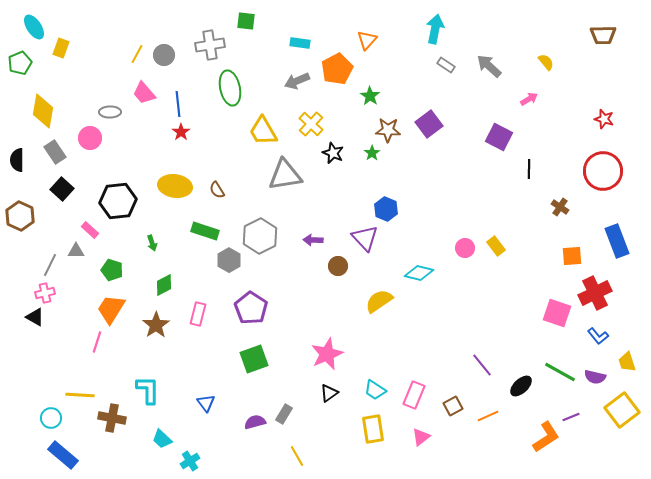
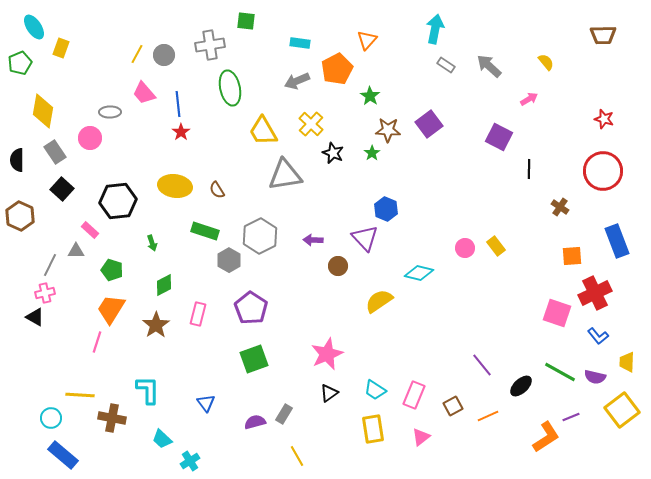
yellow trapezoid at (627, 362): rotated 20 degrees clockwise
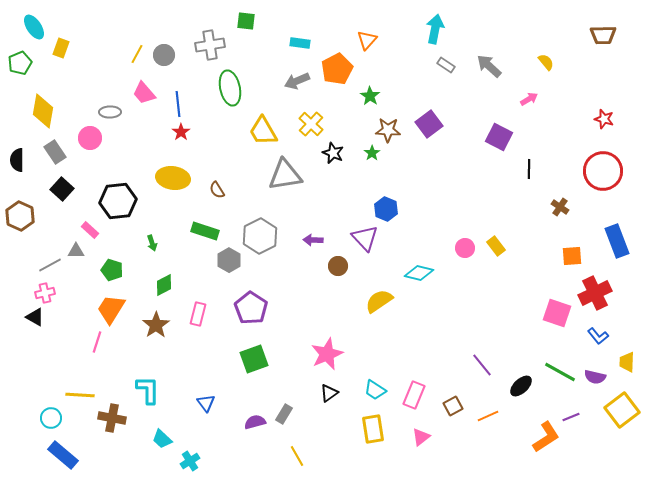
yellow ellipse at (175, 186): moved 2 px left, 8 px up
gray line at (50, 265): rotated 35 degrees clockwise
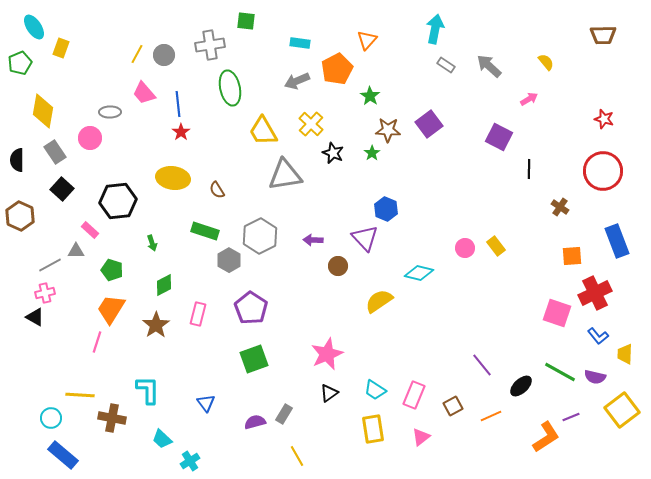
yellow trapezoid at (627, 362): moved 2 px left, 8 px up
orange line at (488, 416): moved 3 px right
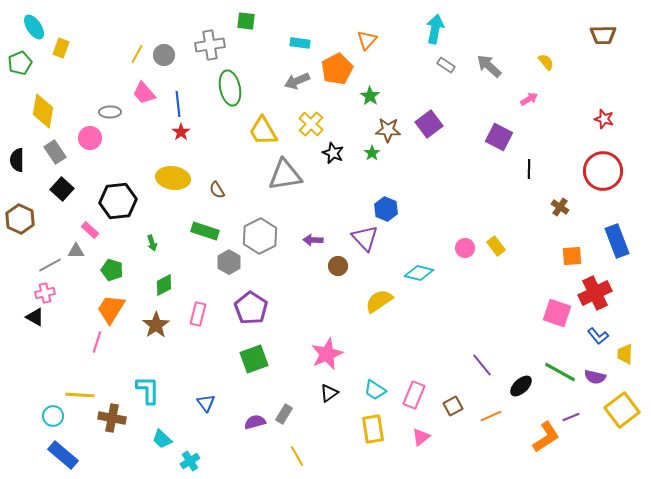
brown hexagon at (20, 216): moved 3 px down
gray hexagon at (229, 260): moved 2 px down
cyan circle at (51, 418): moved 2 px right, 2 px up
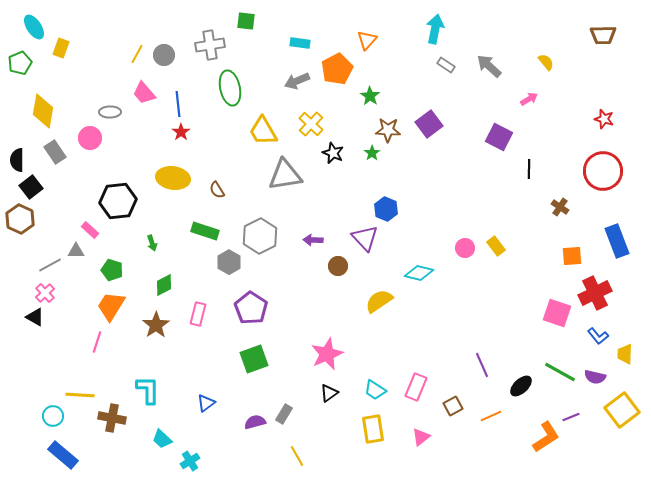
black square at (62, 189): moved 31 px left, 2 px up; rotated 10 degrees clockwise
pink cross at (45, 293): rotated 30 degrees counterclockwise
orange trapezoid at (111, 309): moved 3 px up
purple line at (482, 365): rotated 15 degrees clockwise
pink rectangle at (414, 395): moved 2 px right, 8 px up
blue triangle at (206, 403): rotated 30 degrees clockwise
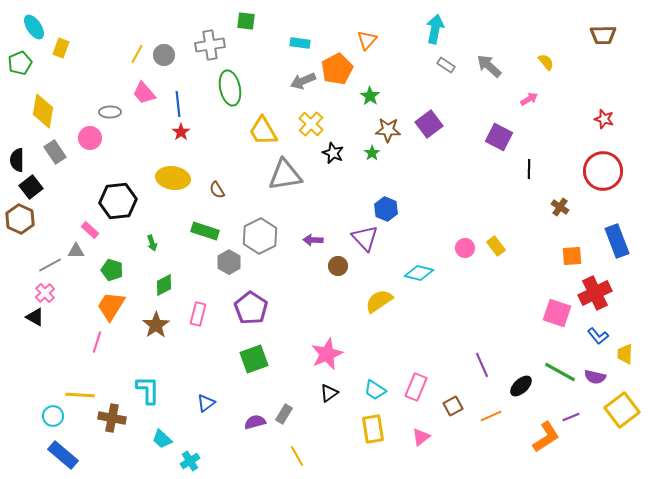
gray arrow at (297, 81): moved 6 px right
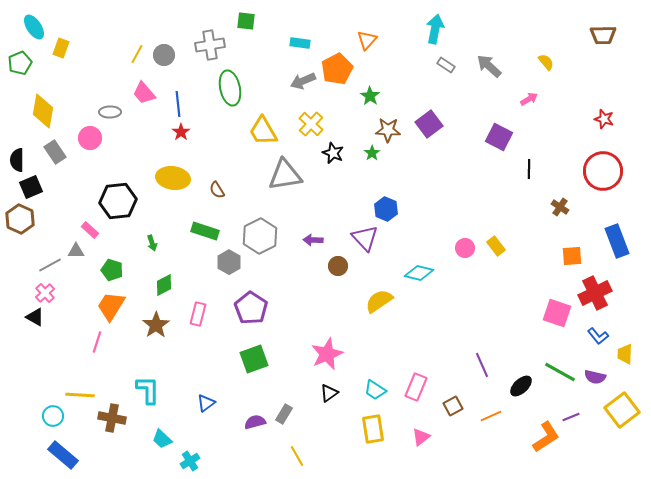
black square at (31, 187): rotated 15 degrees clockwise
